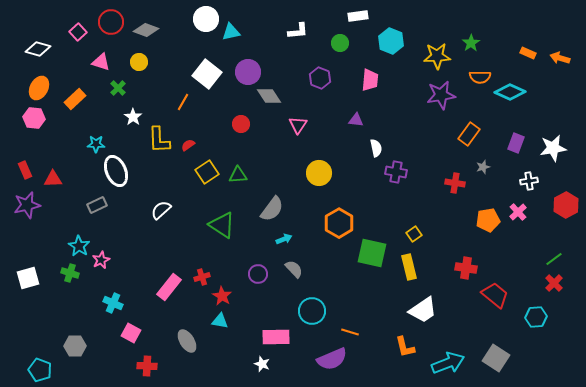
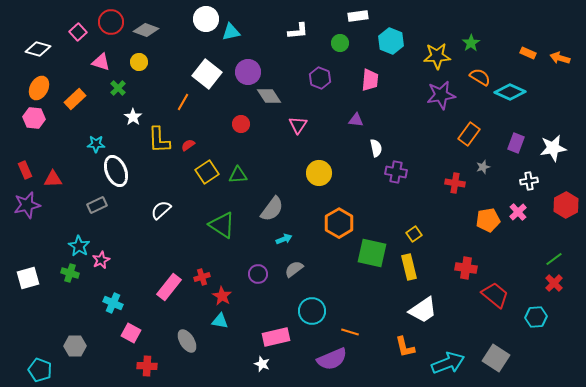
orange semicircle at (480, 77): rotated 150 degrees counterclockwise
gray semicircle at (294, 269): rotated 84 degrees counterclockwise
pink rectangle at (276, 337): rotated 12 degrees counterclockwise
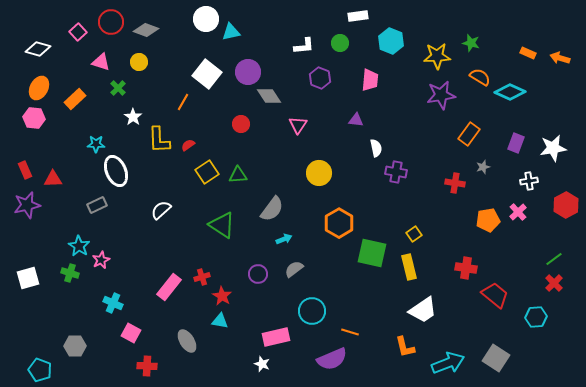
white L-shape at (298, 31): moved 6 px right, 15 px down
green star at (471, 43): rotated 24 degrees counterclockwise
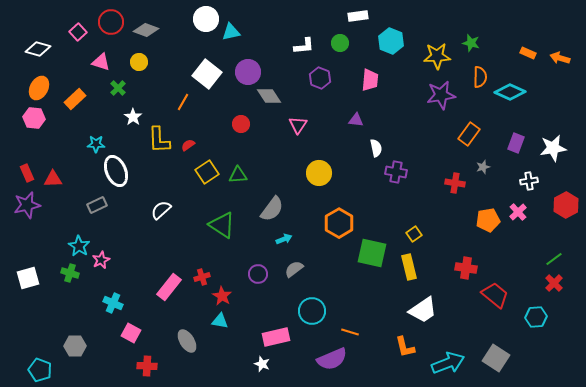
orange semicircle at (480, 77): rotated 60 degrees clockwise
red rectangle at (25, 170): moved 2 px right, 3 px down
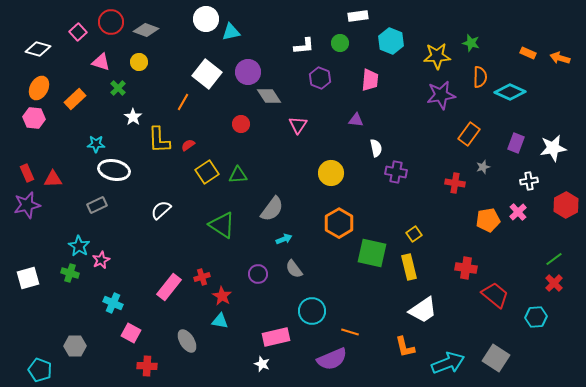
white ellipse at (116, 171): moved 2 px left, 1 px up; rotated 56 degrees counterclockwise
yellow circle at (319, 173): moved 12 px right
gray semicircle at (294, 269): rotated 90 degrees counterclockwise
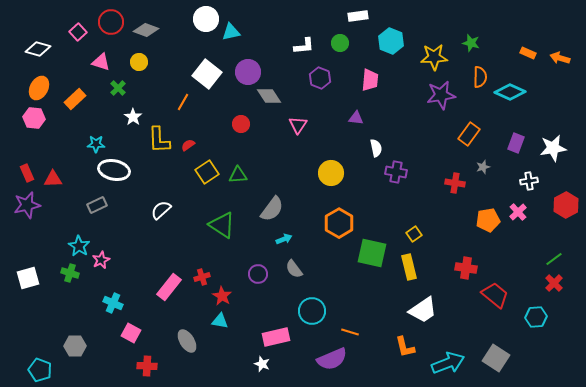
yellow star at (437, 56): moved 3 px left, 1 px down
purple triangle at (356, 120): moved 2 px up
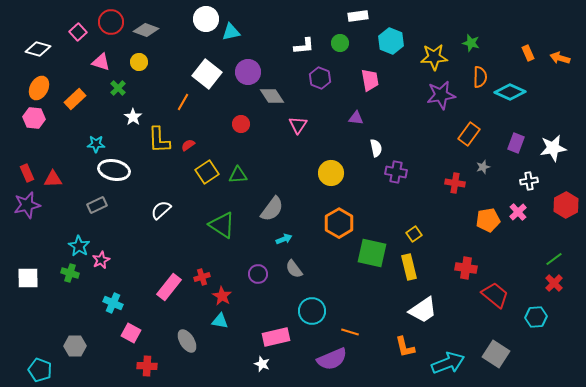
orange rectangle at (528, 53): rotated 42 degrees clockwise
pink trapezoid at (370, 80): rotated 15 degrees counterclockwise
gray diamond at (269, 96): moved 3 px right
white square at (28, 278): rotated 15 degrees clockwise
gray square at (496, 358): moved 4 px up
